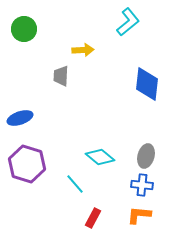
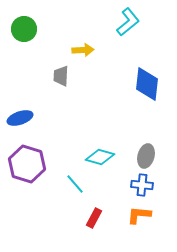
cyan diamond: rotated 24 degrees counterclockwise
red rectangle: moved 1 px right
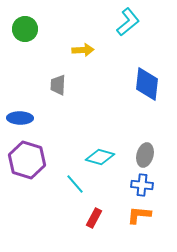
green circle: moved 1 px right
gray trapezoid: moved 3 px left, 9 px down
blue ellipse: rotated 20 degrees clockwise
gray ellipse: moved 1 px left, 1 px up
purple hexagon: moved 4 px up
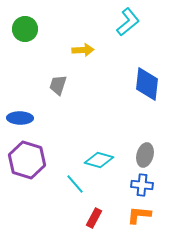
gray trapezoid: rotated 15 degrees clockwise
cyan diamond: moved 1 px left, 3 px down
